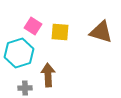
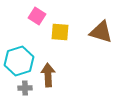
pink square: moved 4 px right, 10 px up
cyan hexagon: moved 8 px down
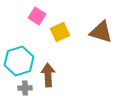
yellow square: rotated 30 degrees counterclockwise
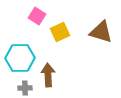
cyan hexagon: moved 1 px right, 3 px up; rotated 16 degrees clockwise
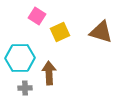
brown arrow: moved 1 px right, 2 px up
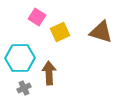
pink square: moved 1 px down
gray cross: moved 1 px left; rotated 24 degrees counterclockwise
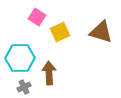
gray cross: moved 1 px up
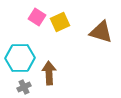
yellow square: moved 10 px up
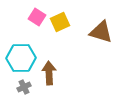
cyan hexagon: moved 1 px right
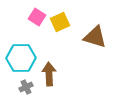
brown triangle: moved 6 px left, 5 px down
brown arrow: moved 1 px down
gray cross: moved 2 px right
